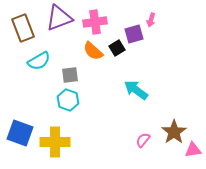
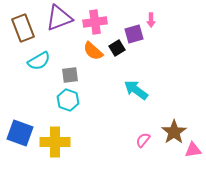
pink arrow: rotated 16 degrees counterclockwise
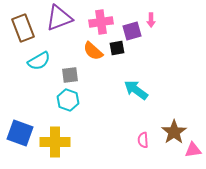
pink cross: moved 6 px right
purple square: moved 2 px left, 3 px up
black square: rotated 21 degrees clockwise
pink semicircle: rotated 42 degrees counterclockwise
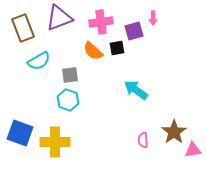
pink arrow: moved 2 px right, 2 px up
purple square: moved 2 px right
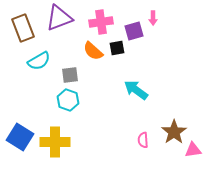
blue square: moved 4 px down; rotated 12 degrees clockwise
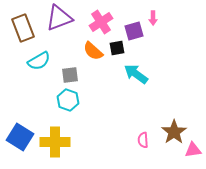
pink cross: rotated 25 degrees counterclockwise
cyan arrow: moved 16 px up
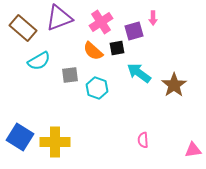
brown rectangle: rotated 28 degrees counterclockwise
cyan arrow: moved 3 px right, 1 px up
cyan hexagon: moved 29 px right, 12 px up
brown star: moved 47 px up
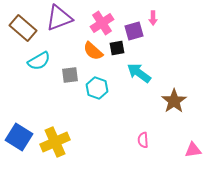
pink cross: moved 1 px right, 1 px down
brown star: moved 16 px down
blue square: moved 1 px left
yellow cross: rotated 24 degrees counterclockwise
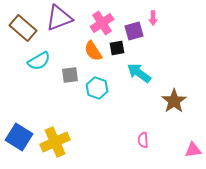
orange semicircle: rotated 15 degrees clockwise
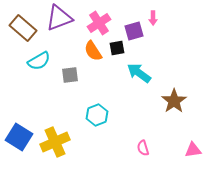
pink cross: moved 3 px left
cyan hexagon: moved 27 px down; rotated 20 degrees clockwise
pink semicircle: moved 8 px down; rotated 14 degrees counterclockwise
